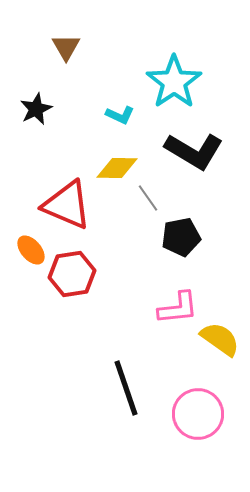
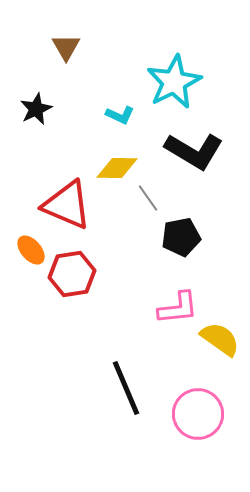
cyan star: rotated 8 degrees clockwise
black line: rotated 4 degrees counterclockwise
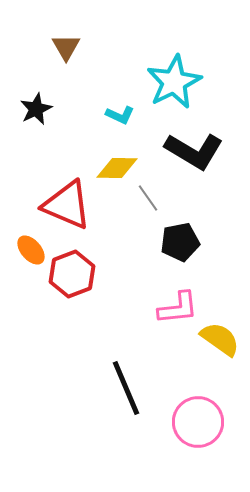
black pentagon: moved 1 px left, 5 px down
red hexagon: rotated 12 degrees counterclockwise
pink circle: moved 8 px down
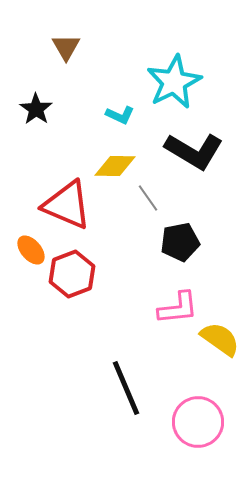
black star: rotated 12 degrees counterclockwise
yellow diamond: moved 2 px left, 2 px up
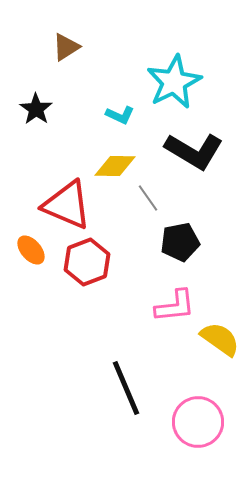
brown triangle: rotated 28 degrees clockwise
red hexagon: moved 15 px right, 12 px up
pink L-shape: moved 3 px left, 2 px up
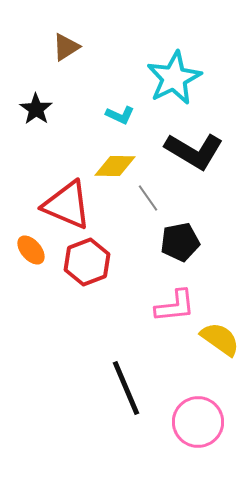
cyan star: moved 4 px up
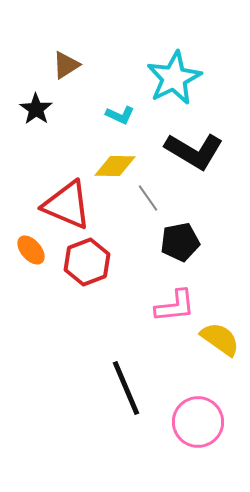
brown triangle: moved 18 px down
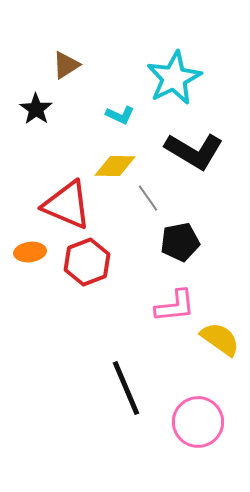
orange ellipse: moved 1 px left, 2 px down; rotated 56 degrees counterclockwise
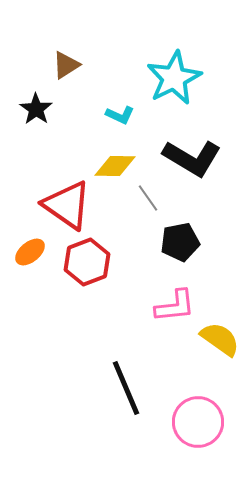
black L-shape: moved 2 px left, 7 px down
red triangle: rotated 12 degrees clockwise
orange ellipse: rotated 32 degrees counterclockwise
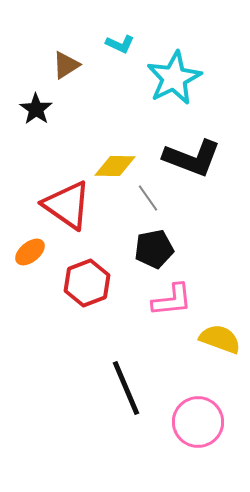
cyan L-shape: moved 71 px up
black L-shape: rotated 10 degrees counterclockwise
black pentagon: moved 26 px left, 7 px down
red hexagon: moved 21 px down
pink L-shape: moved 3 px left, 6 px up
yellow semicircle: rotated 15 degrees counterclockwise
